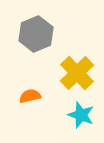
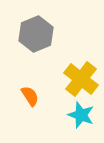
yellow cross: moved 4 px right, 6 px down; rotated 8 degrees counterclockwise
orange semicircle: rotated 70 degrees clockwise
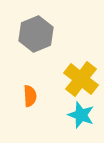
orange semicircle: rotated 30 degrees clockwise
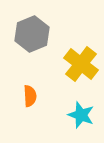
gray hexagon: moved 4 px left
yellow cross: moved 15 px up
